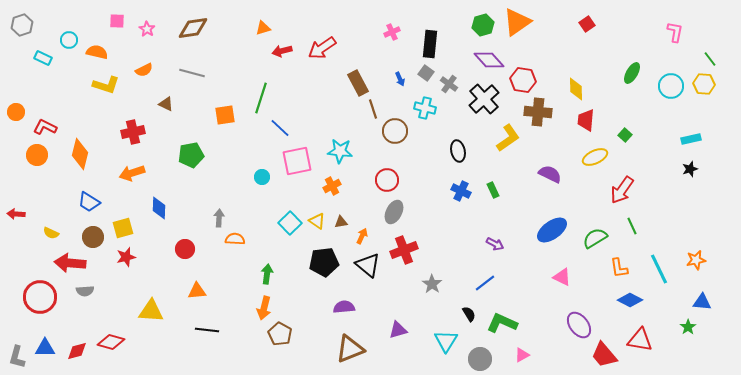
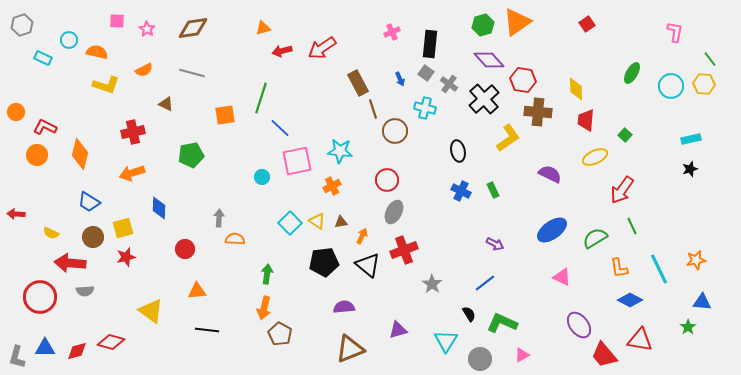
yellow triangle at (151, 311): rotated 32 degrees clockwise
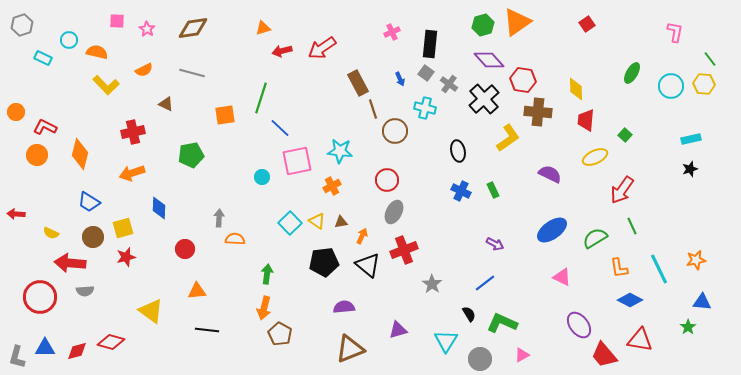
yellow L-shape at (106, 85): rotated 28 degrees clockwise
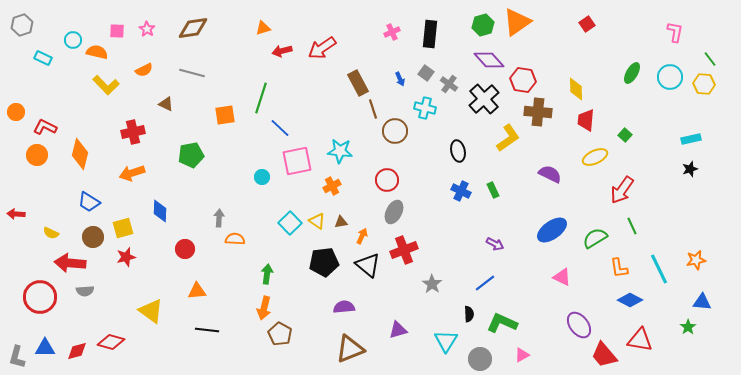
pink square at (117, 21): moved 10 px down
cyan circle at (69, 40): moved 4 px right
black rectangle at (430, 44): moved 10 px up
cyan circle at (671, 86): moved 1 px left, 9 px up
blue diamond at (159, 208): moved 1 px right, 3 px down
black semicircle at (469, 314): rotated 28 degrees clockwise
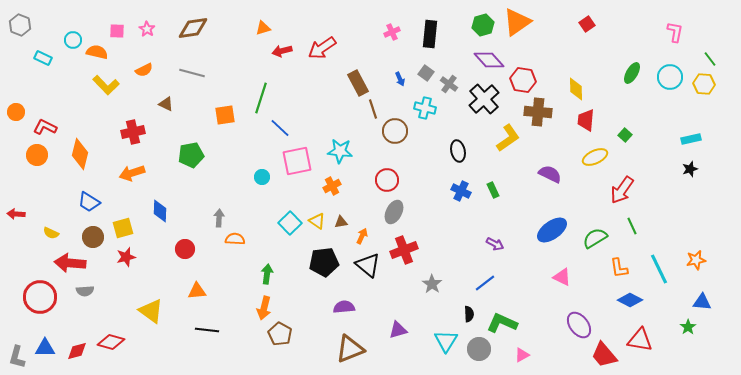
gray hexagon at (22, 25): moved 2 px left; rotated 20 degrees counterclockwise
gray circle at (480, 359): moved 1 px left, 10 px up
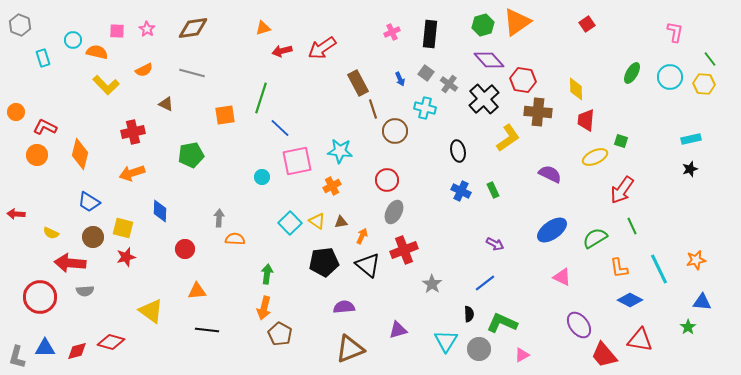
cyan rectangle at (43, 58): rotated 48 degrees clockwise
green square at (625, 135): moved 4 px left, 6 px down; rotated 24 degrees counterclockwise
yellow square at (123, 228): rotated 30 degrees clockwise
